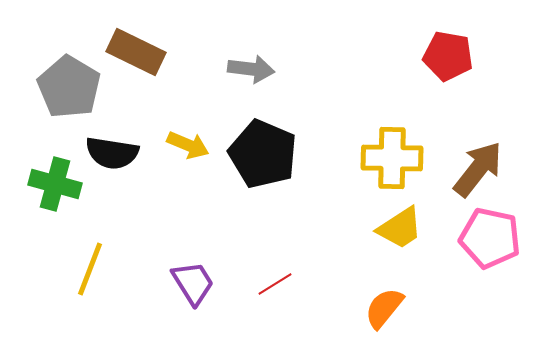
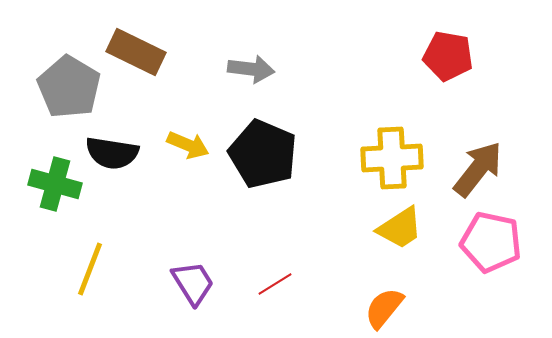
yellow cross: rotated 4 degrees counterclockwise
pink pentagon: moved 1 px right, 4 px down
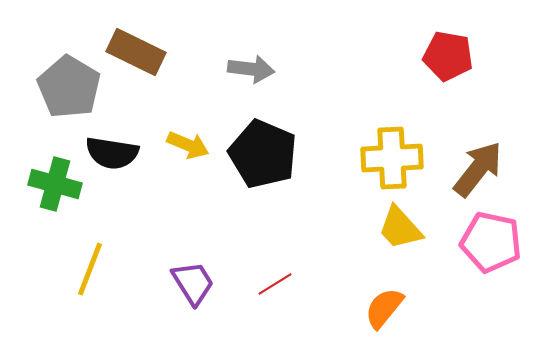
yellow trapezoid: rotated 81 degrees clockwise
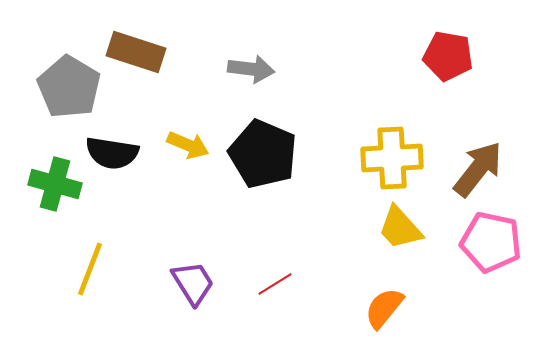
brown rectangle: rotated 8 degrees counterclockwise
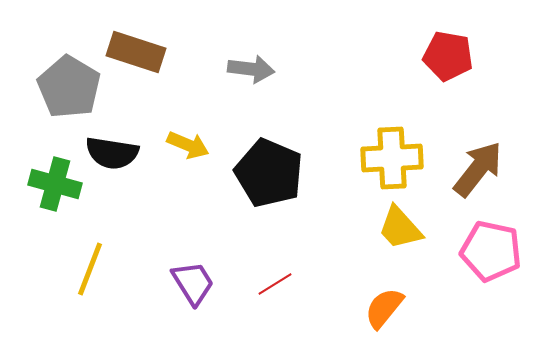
black pentagon: moved 6 px right, 19 px down
pink pentagon: moved 9 px down
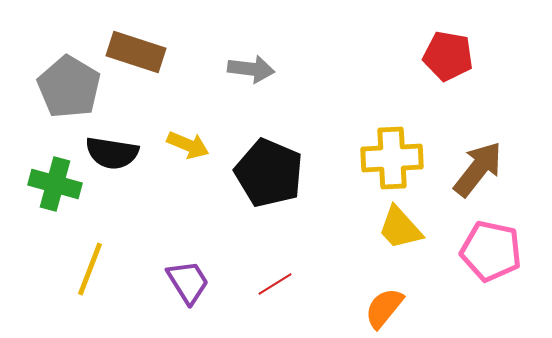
purple trapezoid: moved 5 px left, 1 px up
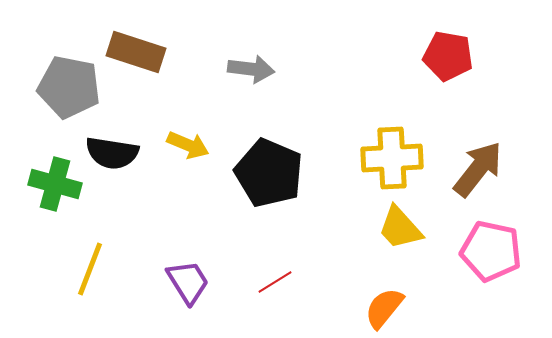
gray pentagon: rotated 20 degrees counterclockwise
red line: moved 2 px up
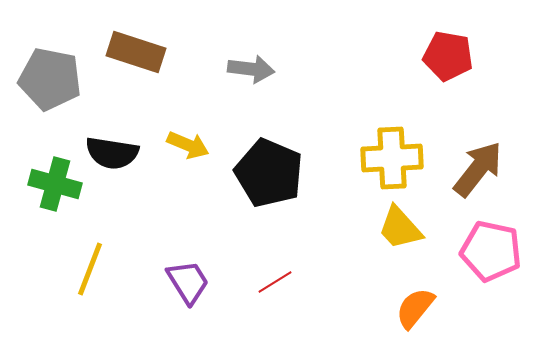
gray pentagon: moved 19 px left, 8 px up
orange semicircle: moved 31 px right
